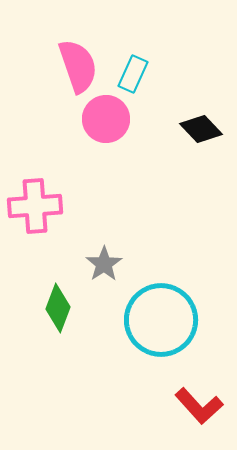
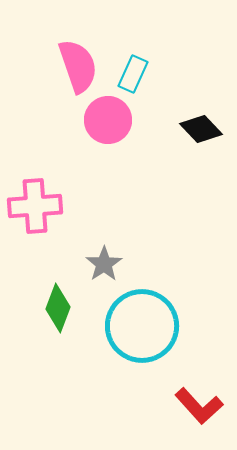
pink circle: moved 2 px right, 1 px down
cyan circle: moved 19 px left, 6 px down
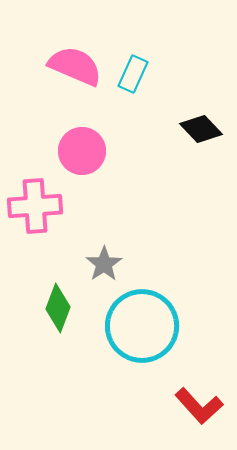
pink semicircle: moved 3 px left; rotated 48 degrees counterclockwise
pink circle: moved 26 px left, 31 px down
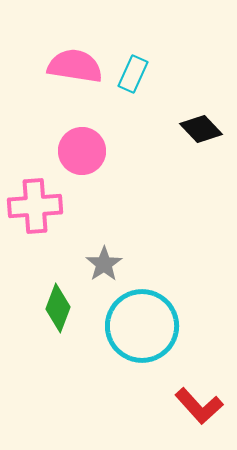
pink semicircle: rotated 14 degrees counterclockwise
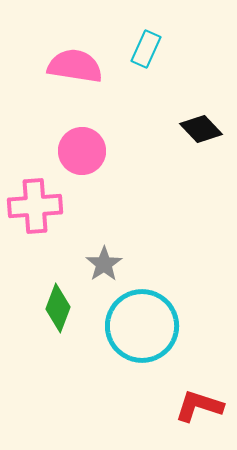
cyan rectangle: moved 13 px right, 25 px up
red L-shape: rotated 150 degrees clockwise
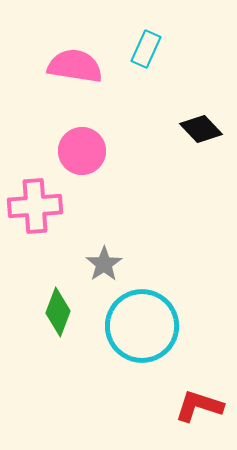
green diamond: moved 4 px down
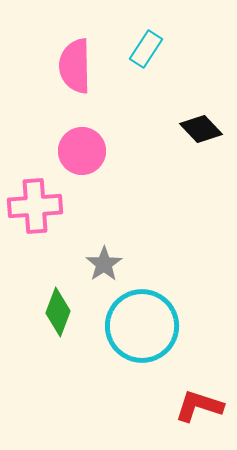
cyan rectangle: rotated 9 degrees clockwise
pink semicircle: rotated 100 degrees counterclockwise
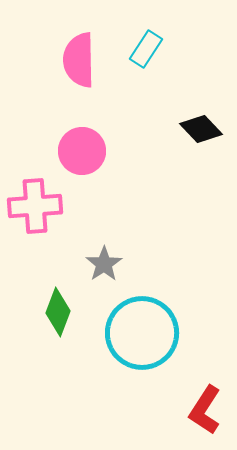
pink semicircle: moved 4 px right, 6 px up
cyan circle: moved 7 px down
red L-shape: moved 6 px right, 4 px down; rotated 75 degrees counterclockwise
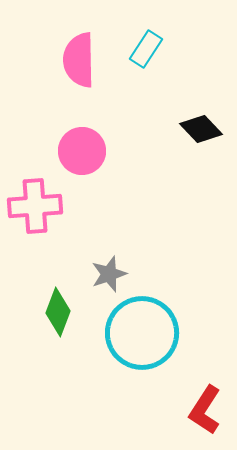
gray star: moved 5 px right, 10 px down; rotated 15 degrees clockwise
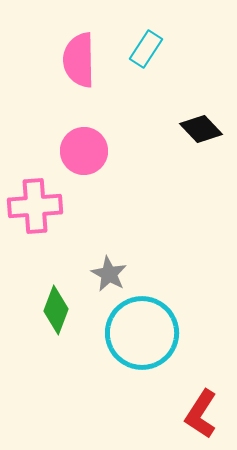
pink circle: moved 2 px right
gray star: rotated 24 degrees counterclockwise
green diamond: moved 2 px left, 2 px up
red L-shape: moved 4 px left, 4 px down
